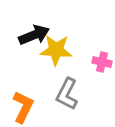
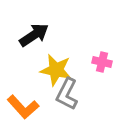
black arrow: rotated 12 degrees counterclockwise
yellow star: moved 20 px down; rotated 8 degrees clockwise
orange L-shape: rotated 112 degrees clockwise
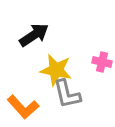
gray L-shape: rotated 40 degrees counterclockwise
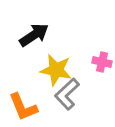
gray L-shape: rotated 60 degrees clockwise
orange L-shape: rotated 20 degrees clockwise
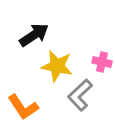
yellow star: moved 1 px right, 4 px up
gray L-shape: moved 13 px right, 1 px down
orange L-shape: rotated 12 degrees counterclockwise
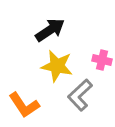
black arrow: moved 16 px right, 5 px up
pink cross: moved 2 px up
orange L-shape: moved 1 px right, 2 px up
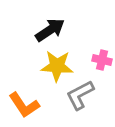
yellow star: rotated 8 degrees counterclockwise
gray L-shape: rotated 16 degrees clockwise
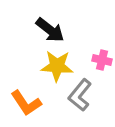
black arrow: rotated 72 degrees clockwise
gray L-shape: rotated 24 degrees counterclockwise
orange L-shape: moved 2 px right, 2 px up
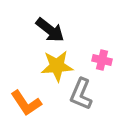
yellow star: rotated 8 degrees counterclockwise
gray L-shape: moved 1 px right, 1 px up; rotated 16 degrees counterclockwise
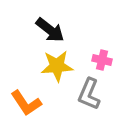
gray L-shape: moved 8 px right
